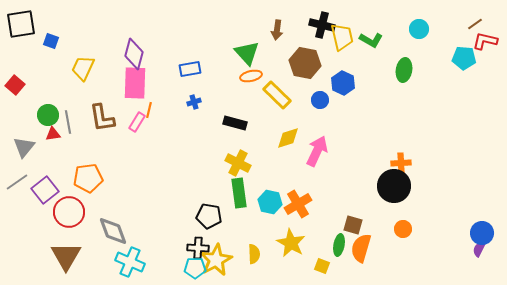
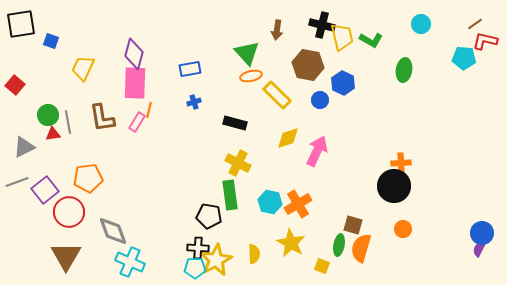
cyan circle at (419, 29): moved 2 px right, 5 px up
brown hexagon at (305, 63): moved 3 px right, 2 px down
gray triangle at (24, 147): rotated 25 degrees clockwise
gray line at (17, 182): rotated 15 degrees clockwise
green rectangle at (239, 193): moved 9 px left, 2 px down
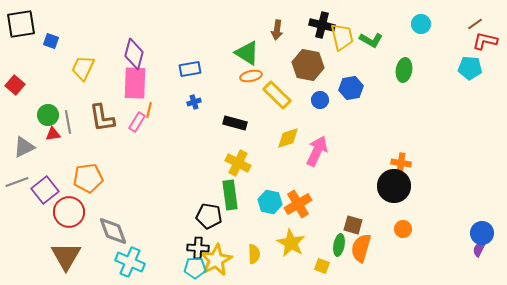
green triangle at (247, 53): rotated 16 degrees counterclockwise
cyan pentagon at (464, 58): moved 6 px right, 10 px down
blue hexagon at (343, 83): moved 8 px right, 5 px down; rotated 25 degrees clockwise
orange cross at (401, 163): rotated 12 degrees clockwise
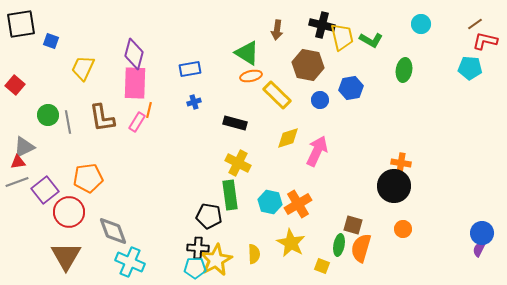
red triangle at (53, 134): moved 35 px left, 28 px down
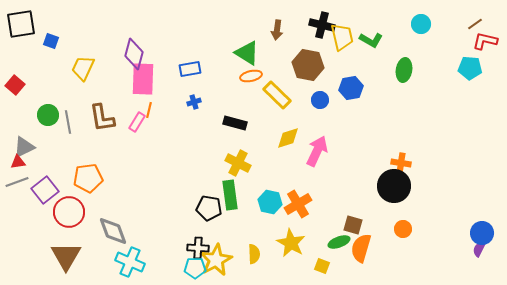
pink rectangle at (135, 83): moved 8 px right, 4 px up
black pentagon at (209, 216): moved 8 px up
green ellipse at (339, 245): moved 3 px up; rotated 60 degrees clockwise
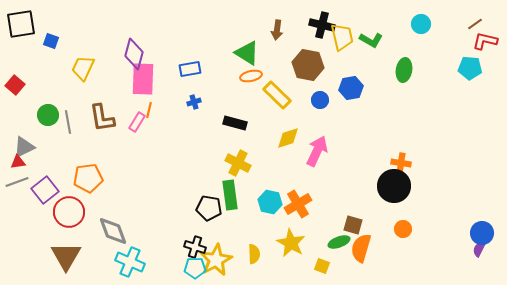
black cross at (198, 248): moved 3 px left, 1 px up; rotated 15 degrees clockwise
